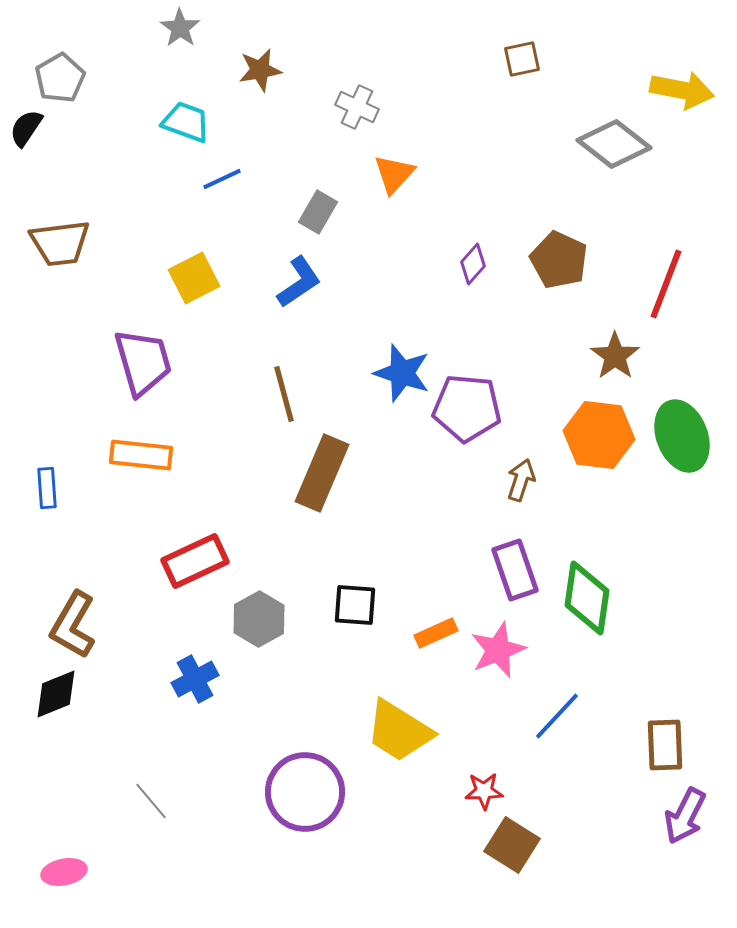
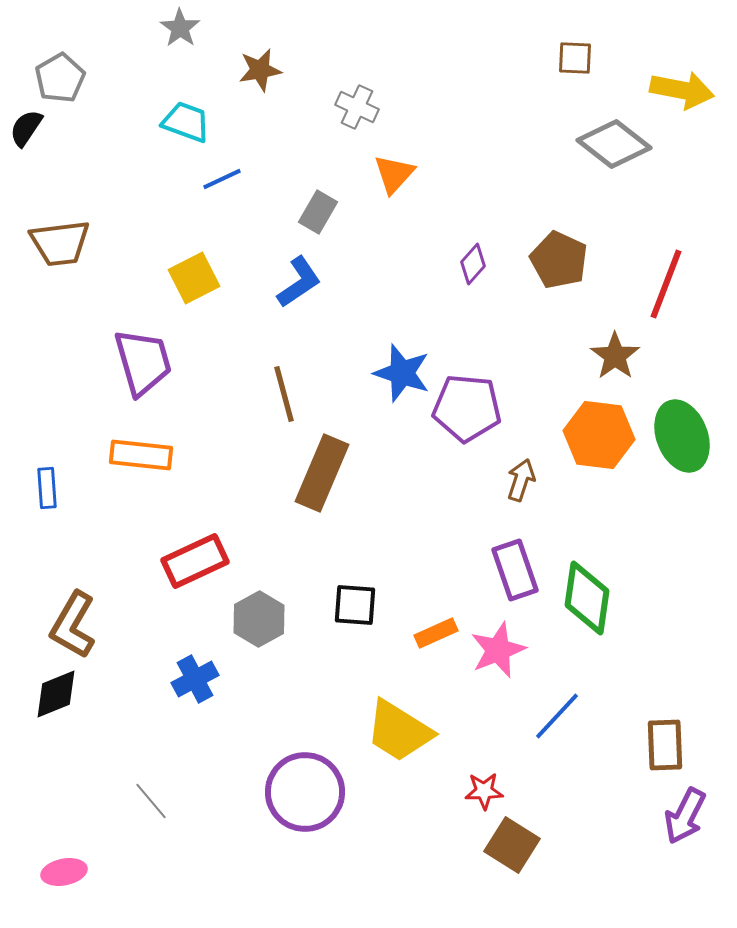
brown square at (522, 59): moved 53 px right, 1 px up; rotated 15 degrees clockwise
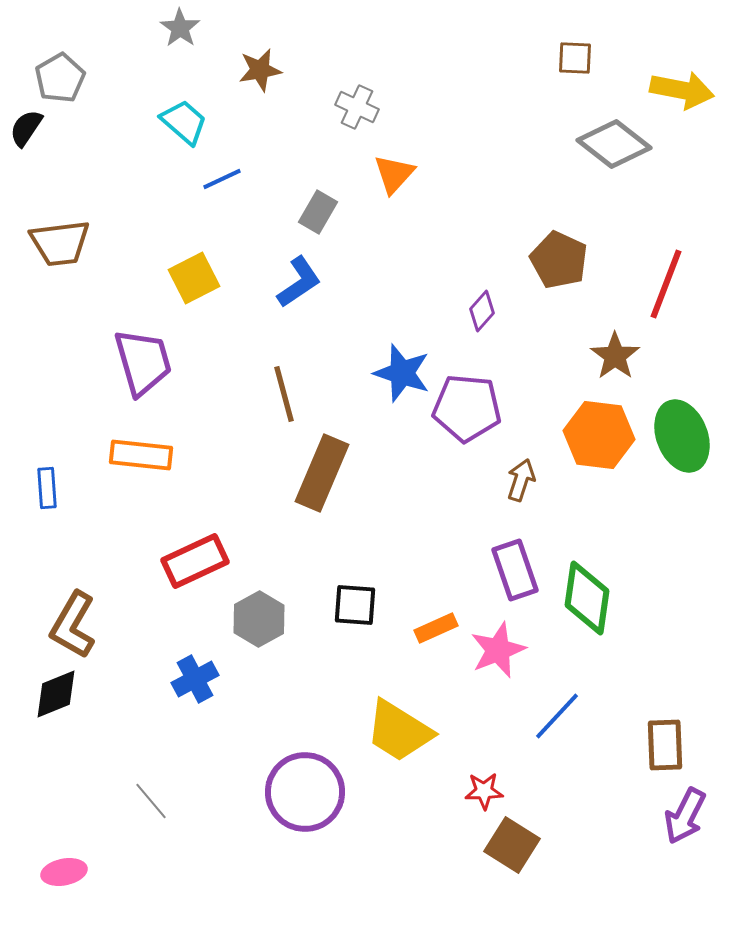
cyan trapezoid at (186, 122): moved 2 px left; rotated 21 degrees clockwise
purple diamond at (473, 264): moved 9 px right, 47 px down
orange rectangle at (436, 633): moved 5 px up
